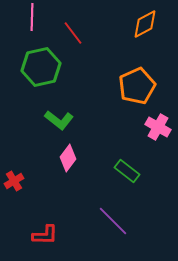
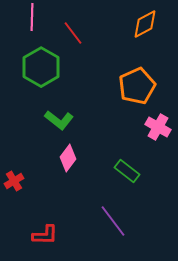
green hexagon: rotated 18 degrees counterclockwise
purple line: rotated 8 degrees clockwise
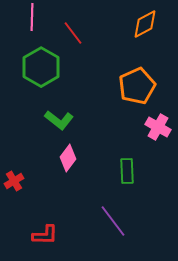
green rectangle: rotated 50 degrees clockwise
